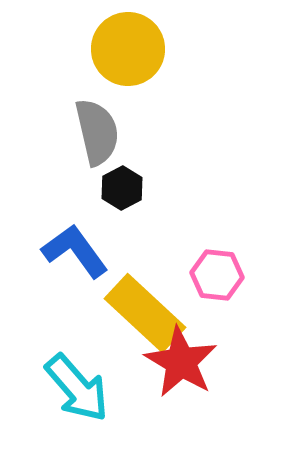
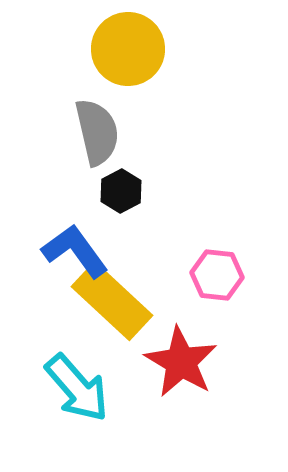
black hexagon: moved 1 px left, 3 px down
yellow rectangle: moved 33 px left, 12 px up
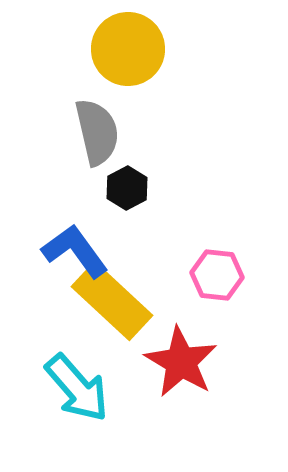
black hexagon: moved 6 px right, 3 px up
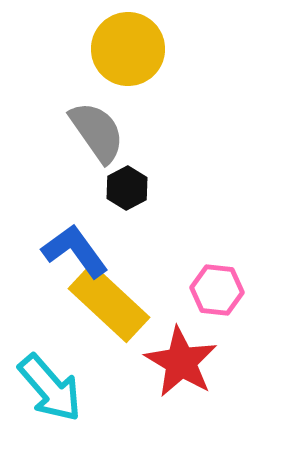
gray semicircle: rotated 22 degrees counterclockwise
pink hexagon: moved 15 px down
yellow rectangle: moved 3 px left, 2 px down
cyan arrow: moved 27 px left
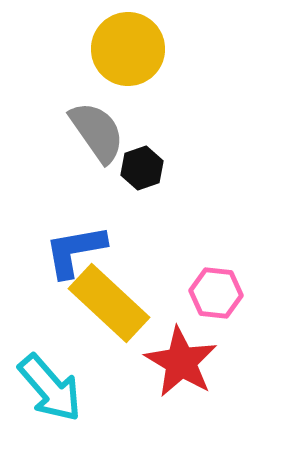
black hexagon: moved 15 px right, 20 px up; rotated 9 degrees clockwise
blue L-shape: rotated 64 degrees counterclockwise
pink hexagon: moved 1 px left, 3 px down
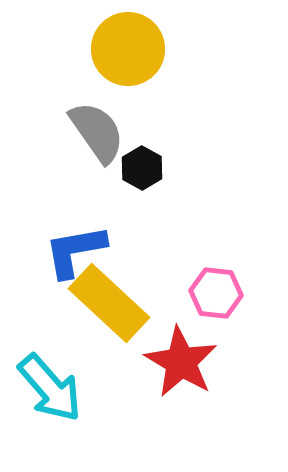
black hexagon: rotated 12 degrees counterclockwise
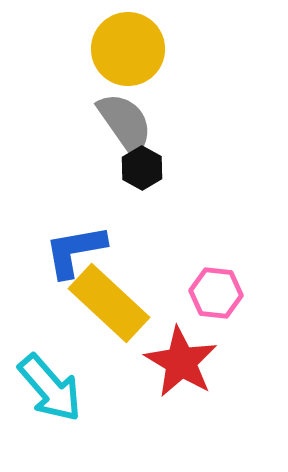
gray semicircle: moved 28 px right, 9 px up
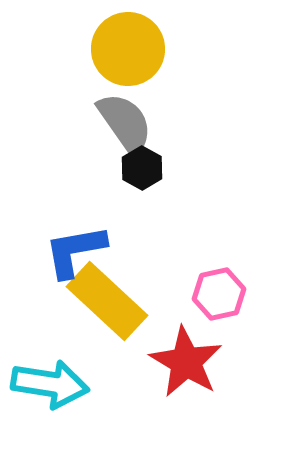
pink hexagon: moved 3 px right, 1 px down; rotated 18 degrees counterclockwise
yellow rectangle: moved 2 px left, 2 px up
red star: moved 5 px right
cyan arrow: moved 4 px up; rotated 40 degrees counterclockwise
